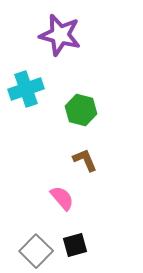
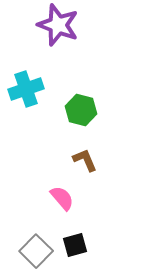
purple star: moved 2 px left, 10 px up; rotated 6 degrees clockwise
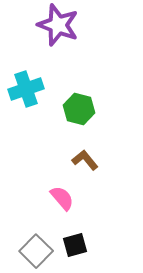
green hexagon: moved 2 px left, 1 px up
brown L-shape: rotated 16 degrees counterclockwise
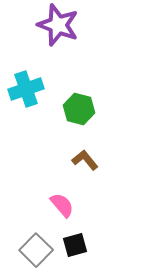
pink semicircle: moved 7 px down
gray square: moved 1 px up
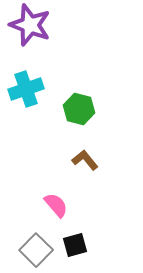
purple star: moved 28 px left
pink semicircle: moved 6 px left
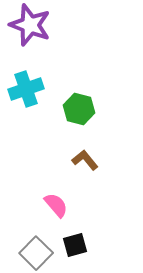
gray square: moved 3 px down
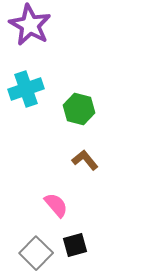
purple star: rotated 9 degrees clockwise
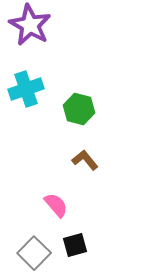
gray square: moved 2 px left
